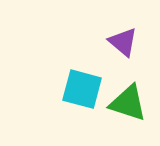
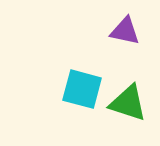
purple triangle: moved 2 px right, 11 px up; rotated 28 degrees counterclockwise
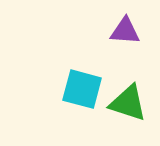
purple triangle: rotated 8 degrees counterclockwise
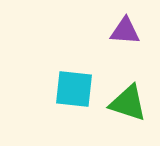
cyan square: moved 8 px left; rotated 9 degrees counterclockwise
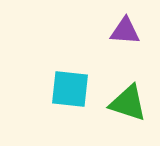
cyan square: moved 4 px left
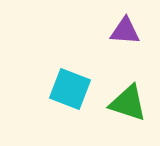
cyan square: rotated 15 degrees clockwise
